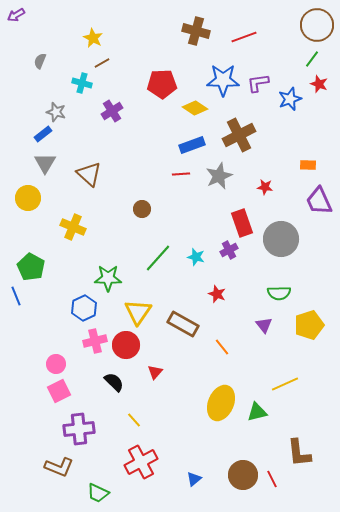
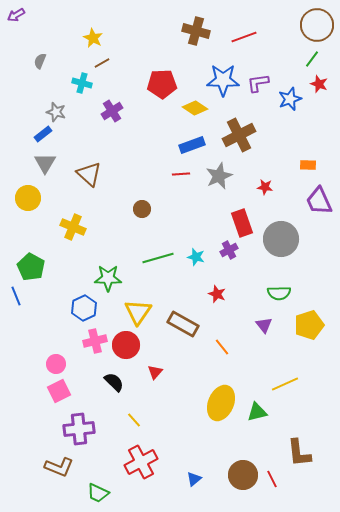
green line at (158, 258): rotated 32 degrees clockwise
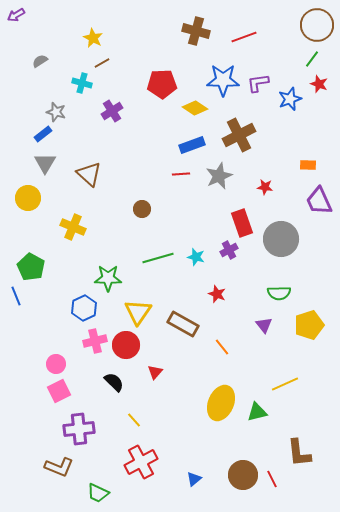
gray semicircle at (40, 61): rotated 35 degrees clockwise
